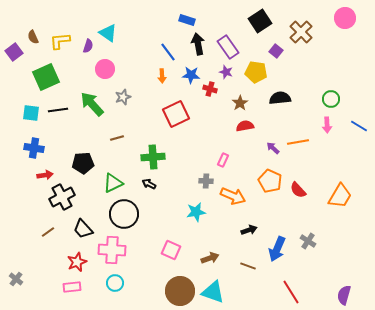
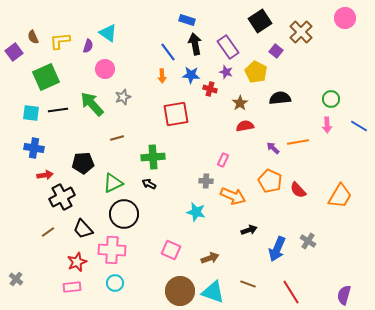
black arrow at (198, 44): moved 3 px left
yellow pentagon at (256, 72): rotated 20 degrees clockwise
red square at (176, 114): rotated 16 degrees clockwise
cyan star at (196, 212): rotated 24 degrees clockwise
brown line at (248, 266): moved 18 px down
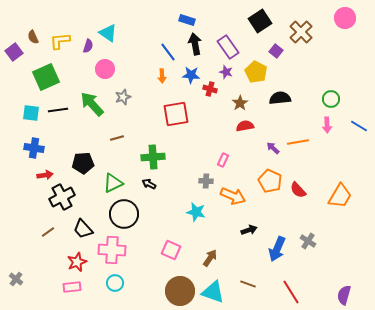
brown arrow at (210, 258): rotated 36 degrees counterclockwise
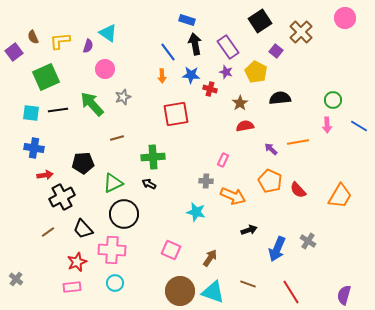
green circle at (331, 99): moved 2 px right, 1 px down
purple arrow at (273, 148): moved 2 px left, 1 px down
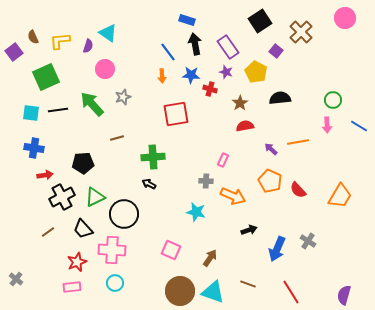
green triangle at (113, 183): moved 18 px left, 14 px down
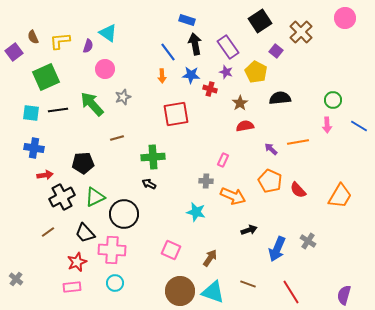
black trapezoid at (83, 229): moved 2 px right, 4 px down
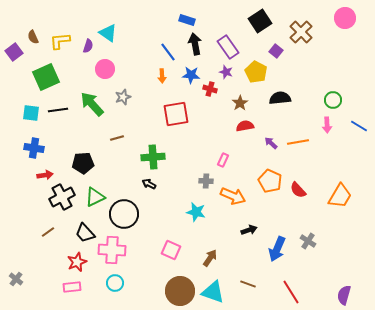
purple arrow at (271, 149): moved 6 px up
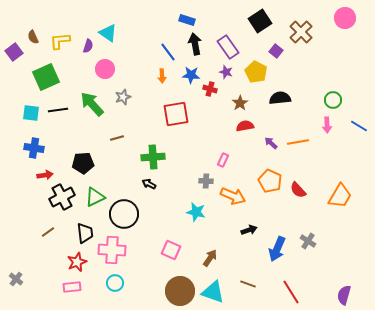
black trapezoid at (85, 233): rotated 145 degrees counterclockwise
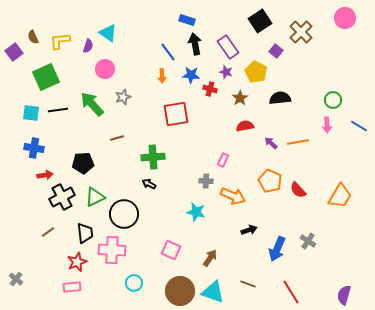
brown star at (240, 103): moved 5 px up
cyan circle at (115, 283): moved 19 px right
